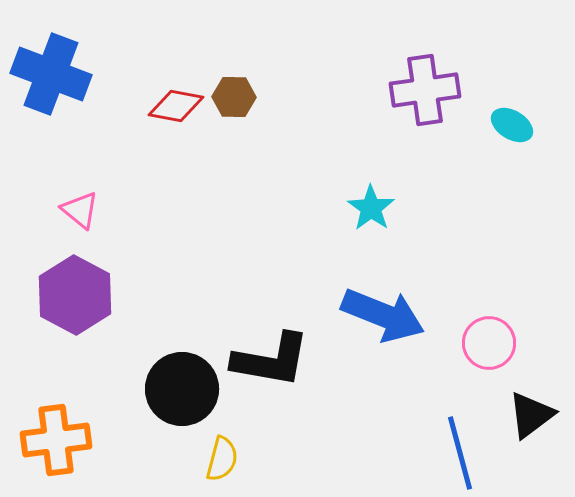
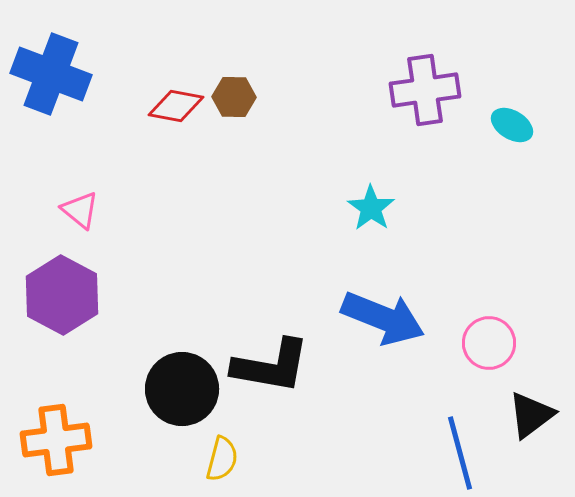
purple hexagon: moved 13 px left
blue arrow: moved 3 px down
black L-shape: moved 6 px down
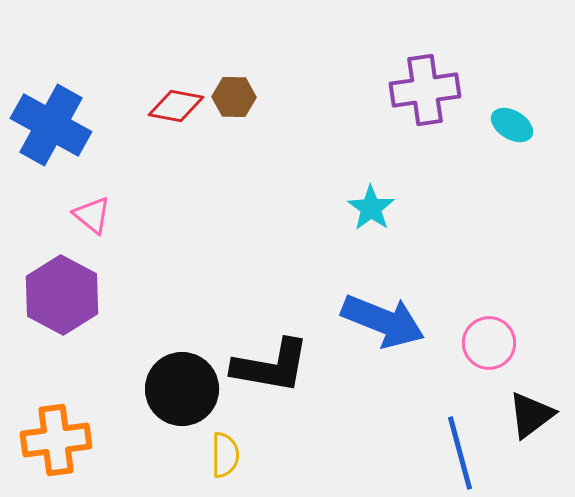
blue cross: moved 51 px down; rotated 8 degrees clockwise
pink triangle: moved 12 px right, 5 px down
blue arrow: moved 3 px down
yellow semicircle: moved 3 px right, 4 px up; rotated 15 degrees counterclockwise
